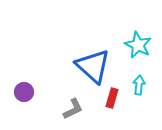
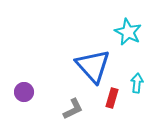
cyan star: moved 10 px left, 13 px up
blue triangle: rotated 6 degrees clockwise
cyan arrow: moved 2 px left, 2 px up
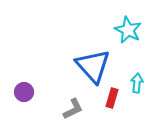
cyan star: moved 2 px up
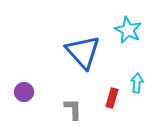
blue triangle: moved 10 px left, 14 px up
gray L-shape: rotated 65 degrees counterclockwise
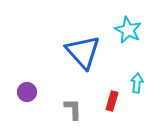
purple circle: moved 3 px right
red rectangle: moved 3 px down
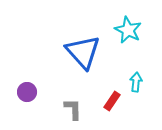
cyan arrow: moved 1 px left, 1 px up
red rectangle: rotated 18 degrees clockwise
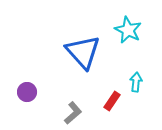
gray L-shape: moved 4 px down; rotated 50 degrees clockwise
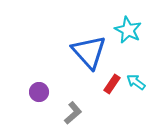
blue triangle: moved 6 px right
cyan arrow: rotated 60 degrees counterclockwise
purple circle: moved 12 px right
red rectangle: moved 17 px up
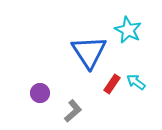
blue triangle: rotated 9 degrees clockwise
purple circle: moved 1 px right, 1 px down
gray L-shape: moved 2 px up
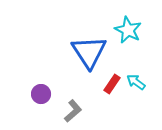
purple circle: moved 1 px right, 1 px down
